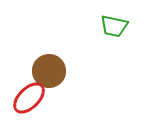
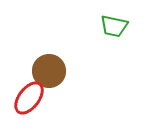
red ellipse: rotated 8 degrees counterclockwise
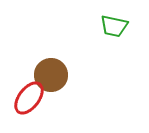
brown circle: moved 2 px right, 4 px down
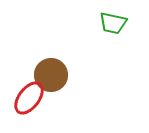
green trapezoid: moved 1 px left, 3 px up
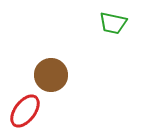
red ellipse: moved 4 px left, 13 px down
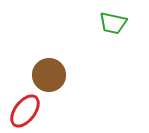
brown circle: moved 2 px left
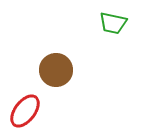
brown circle: moved 7 px right, 5 px up
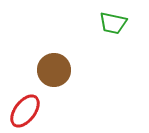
brown circle: moved 2 px left
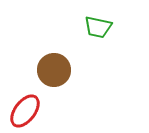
green trapezoid: moved 15 px left, 4 px down
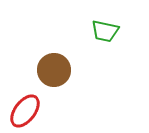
green trapezoid: moved 7 px right, 4 px down
